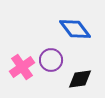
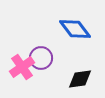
purple circle: moved 10 px left, 2 px up
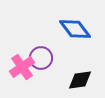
black diamond: moved 1 px down
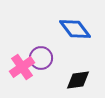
black diamond: moved 2 px left
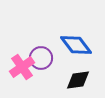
blue diamond: moved 1 px right, 16 px down
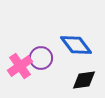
pink cross: moved 2 px left, 1 px up
black diamond: moved 6 px right
